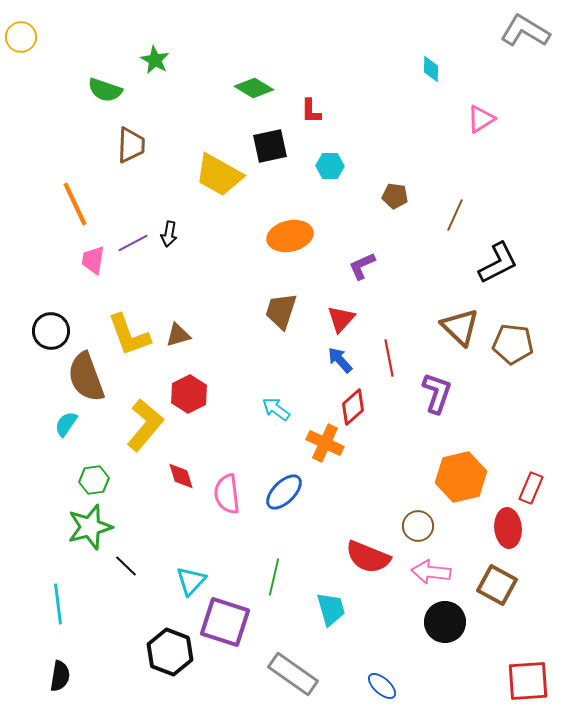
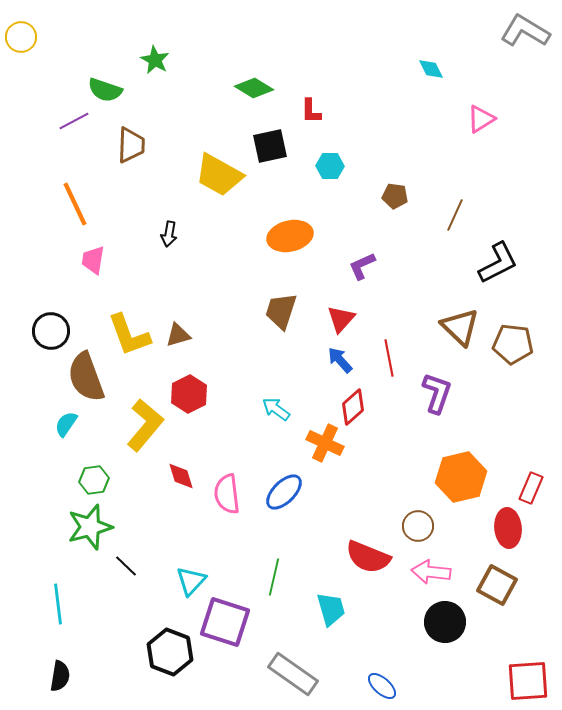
cyan diamond at (431, 69): rotated 28 degrees counterclockwise
purple line at (133, 243): moved 59 px left, 122 px up
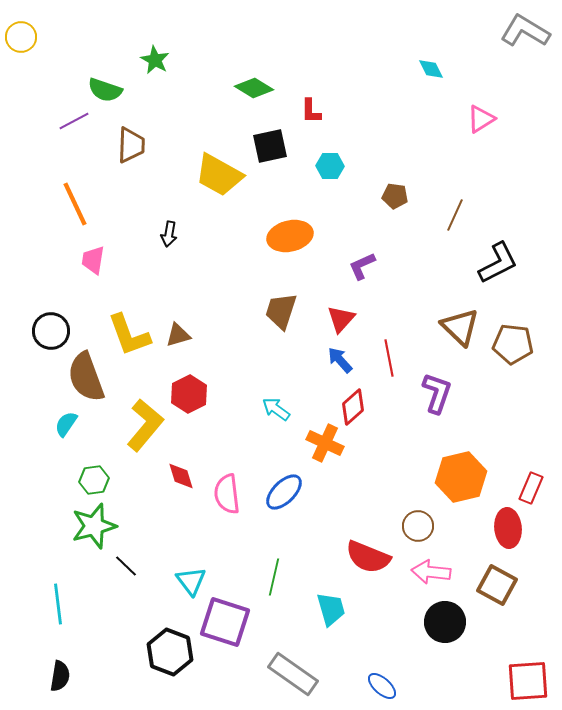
green star at (90, 527): moved 4 px right, 1 px up
cyan triangle at (191, 581): rotated 20 degrees counterclockwise
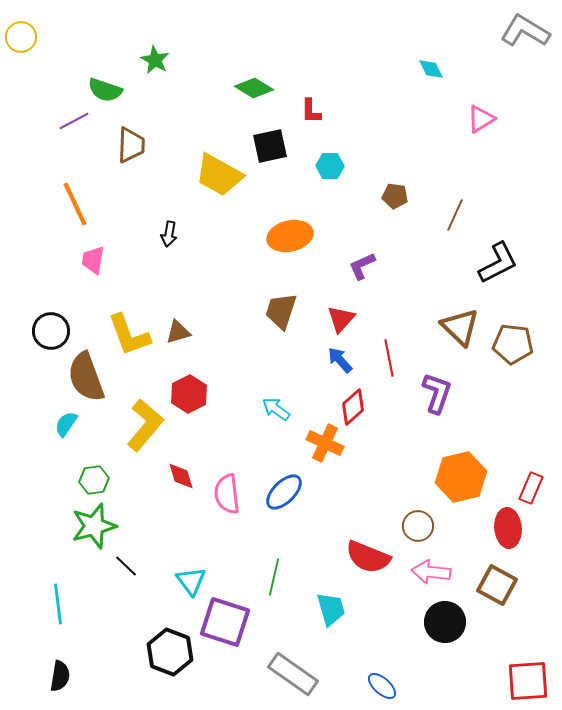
brown triangle at (178, 335): moved 3 px up
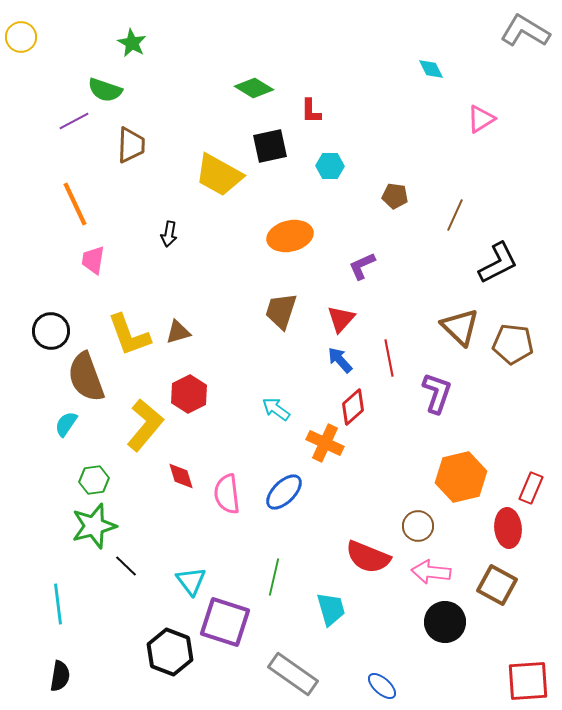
green star at (155, 60): moved 23 px left, 17 px up
